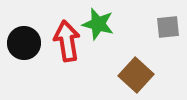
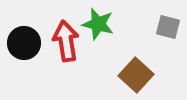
gray square: rotated 20 degrees clockwise
red arrow: moved 1 px left
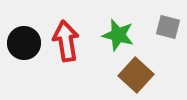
green star: moved 20 px right, 11 px down
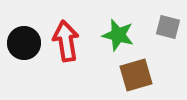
brown square: rotated 32 degrees clockwise
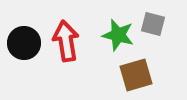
gray square: moved 15 px left, 3 px up
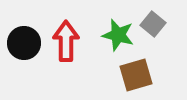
gray square: rotated 25 degrees clockwise
red arrow: rotated 9 degrees clockwise
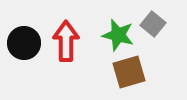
brown square: moved 7 px left, 3 px up
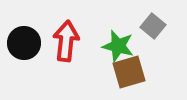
gray square: moved 2 px down
green star: moved 11 px down
red arrow: rotated 6 degrees clockwise
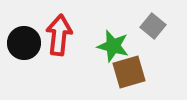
red arrow: moved 7 px left, 6 px up
green star: moved 5 px left
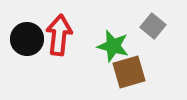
black circle: moved 3 px right, 4 px up
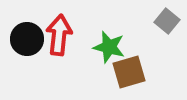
gray square: moved 14 px right, 5 px up
green star: moved 4 px left, 1 px down
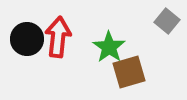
red arrow: moved 1 px left, 2 px down
green star: rotated 20 degrees clockwise
